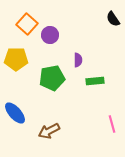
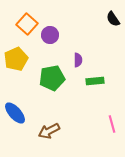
yellow pentagon: rotated 25 degrees counterclockwise
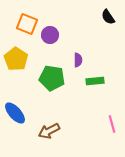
black semicircle: moved 5 px left, 2 px up
orange square: rotated 20 degrees counterclockwise
yellow pentagon: rotated 15 degrees counterclockwise
green pentagon: rotated 20 degrees clockwise
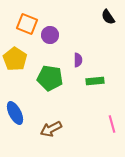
yellow pentagon: moved 1 px left
green pentagon: moved 2 px left
blue ellipse: rotated 15 degrees clockwise
brown arrow: moved 2 px right, 2 px up
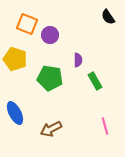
yellow pentagon: rotated 15 degrees counterclockwise
green rectangle: rotated 66 degrees clockwise
pink line: moved 7 px left, 2 px down
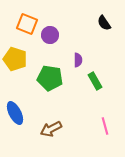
black semicircle: moved 4 px left, 6 px down
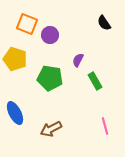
purple semicircle: rotated 152 degrees counterclockwise
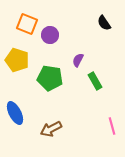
yellow pentagon: moved 2 px right, 1 px down
pink line: moved 7 px right
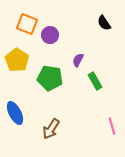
yellow pentagon: rotated 15 degrees clockwise
brown arrow: rotated 30 degrees counterclockwise
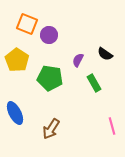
black semicircle: moved 1 px right, 31 px down; rotated 21 degrees counterclockwise
purple circle: moved 1 px left
green rectangle: moved 1 px left, 2 px down
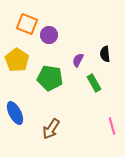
black semicircle: rotated 49 degrees clockwise
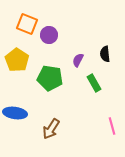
blue ellipse: rotated 55 degrees counterclockwise
